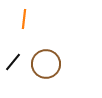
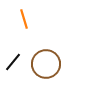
orange line: rotated 24 degrees counterclockwise
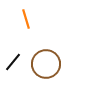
orange line: moved 2 px right
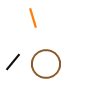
orange line: moved 7 px right, 1 px up
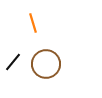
orange line: moved 5 px down
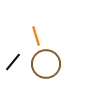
orange line: moved 3 px right, 13 px down
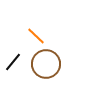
orange line: rotated 30 degrees counterclockwise
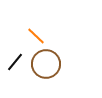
black line: moved 2 px right
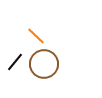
brown circle: moved 2 px left
